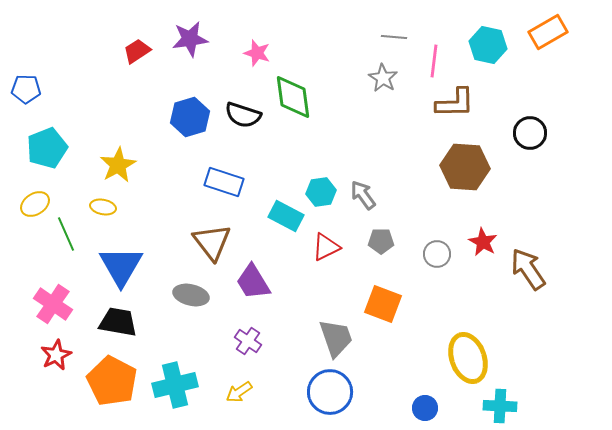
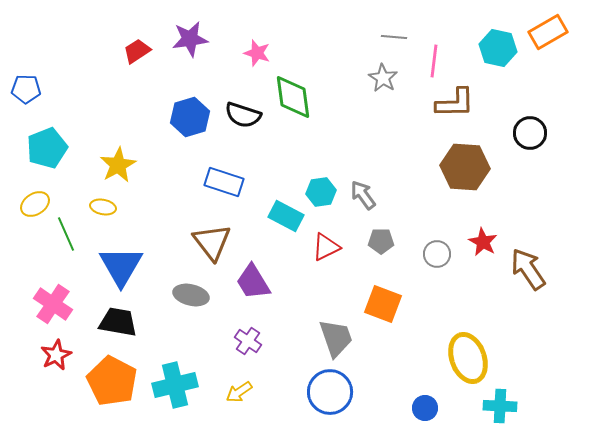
cyan hexagon at (488, 45): moved 10 px right, 3 px down
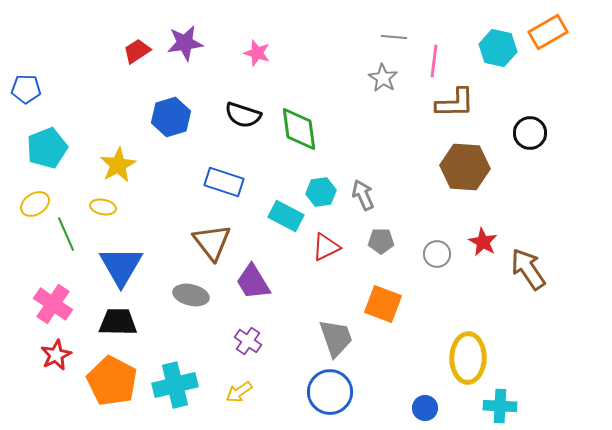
purple star at (190, 39): moved 5 px left, 4 px down
green diamond at (293, 97): moved 6 px right, 32 px down
blue hexagon at (190, 117): moved 19 px left
gray arrow at (363, 195): rotated 12 degrees clockwise
black trapezoid at (118, 322): rotated 9 degrees counterclockwise
yellow ellipse at (468, 358): rotated 21 degrees clockwise
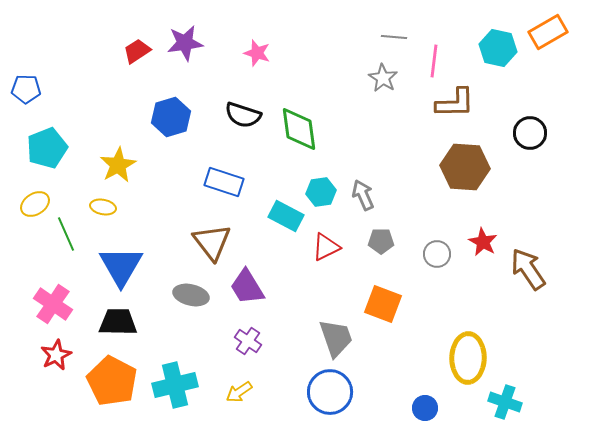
purple trapezoid at (253, 282): moved 6 px left, 5 px down
cyan cross at (500, 406): moved 5 px right, 4 px up; rotated 16 degrees clockwise
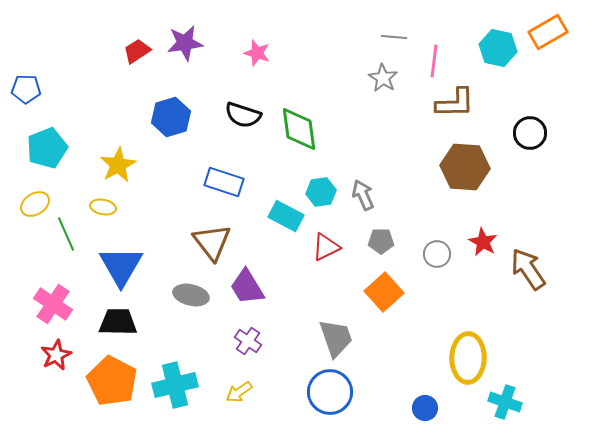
orange square at (383, 304): moved 1 px right, 12 px up; rotated 27 degrees clockwise
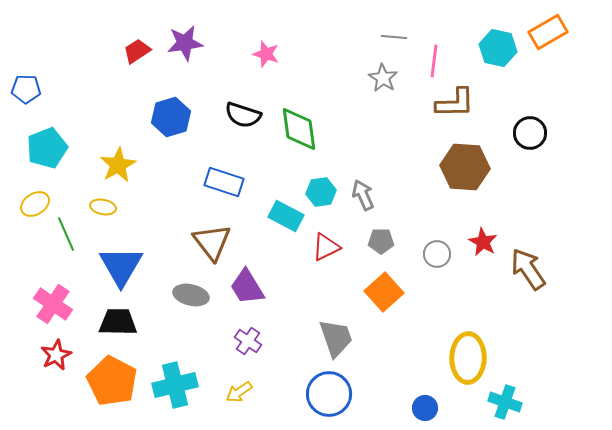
pink star at (257, 53): moved 9 px right, 1 px down
blue circle at (330, 392): moved 1 px left, 2 px down
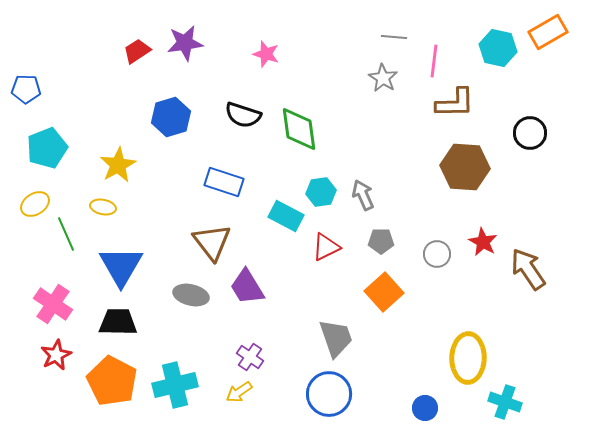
purple cross at (248, 341): moved 2 px right, 16 px down
